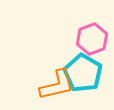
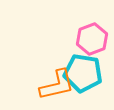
cyan pentagon: rotated 21 degrees counterclockwise
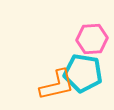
pink hexagon: rotated 16 degrees clockwise
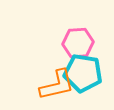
pink hexagon: moved 14 px left, 4 px down
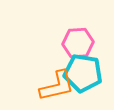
orange L-shape: moved 1 px down
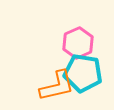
pink hexagon: rotated 20 degrees counterclockwise
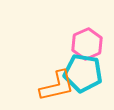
pink hexagon: moved 9 px right, 1 px down
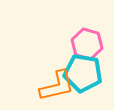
pink hexagon: rotated 20 degrees counterclockwise
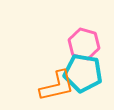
pink hexagon: moved 3 px left
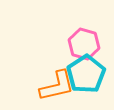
cyan pentagon: moved 3 px right, 1 px down; rotated 30 degrees clockwise
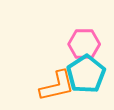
pink hexagon: rotated 16 degrees counterclockwise
